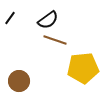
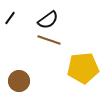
brown line: moved 6 px left
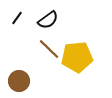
black line: moved 7 px right
brown line: moved 9 px down; rotated 25 degrees clockwise
yellow pentagon: moved 6 px left, 11 px up
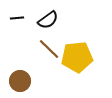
black line: rotated 48 degrees clockwise
brown circle: moved 1 px right
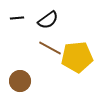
brown line: moved 1 px right, 1 px up; rotated 15 degrees counterclockwise
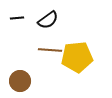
brown line: moved 2 px down; rotated 25 degrees counterclockwise
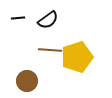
black line: moved 1 px right
yellow pentagon: rotated 12 degrees counterclockwise
brown circle: moved 7 px right
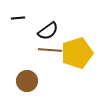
black semicircle: moved 11 px down
yellow pentagon: moved 4 px up
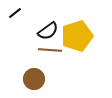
black line: moved 3 px left, 5 px up; rotated 32 degrees counterclockwise
yellow pentagon: moved 17 px up
brown circle: moved 7 px right, 2 px up
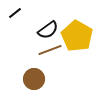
black semicircle: moved 1 px up
yellow pentagon: rotated 24 degrees counterclockwise
brown line: rotated 25 degrees counterclockwise
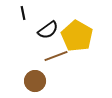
black line: moved 8 px right; rotated 64 degrees counterclockwise
brown line: moved 6 px right, 6 px down
brown circle: moved 1 px right, 2 px down
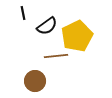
black semicircle: moved 1 px left, 4 px up
yellow pentagon: rotated 16 degrees clockwise
brown line: rotated 15 degrees clockwise
